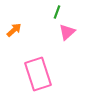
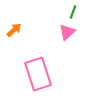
green line: moved 16 px right
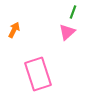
orange arrow: rotated 21 degrees counterclockwise
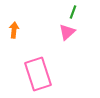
orange arrow: rotated 21 degrees counterclockwise
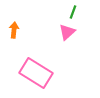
pink rectangle: moved 2 px left, 1 px up; rotated 40 degrees counterclockwise
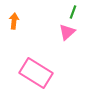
orange arrow: moved 9 px up
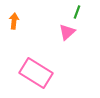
green line: moved 4 px right
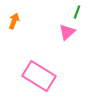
orange arrow: rotated 14 degrees clockwise
pink rectangle: moved 3 px right, 3 px down
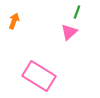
pink triangle: moved 2 px right
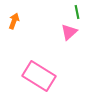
green line: rotated 32 degrees counterclockwise
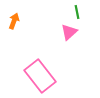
pink rectangle: moved 1 px right; rotated 20 degrees clockwise
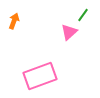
green line: moved 6 px right, 3 px down; rotated 48 degrees clockwise
pink rectangle: rotated 72 degrees counterclockwise
